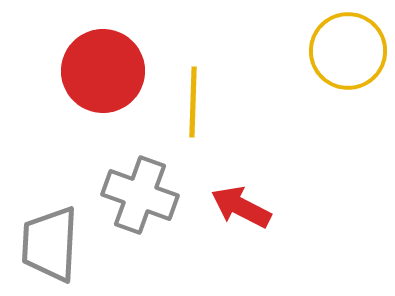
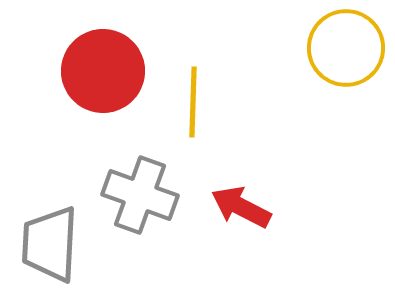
yellow circle: moved 2 px left, 3 px up
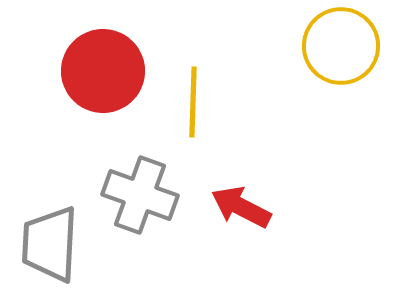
yellow circle: moved 5 px left, 2 px up
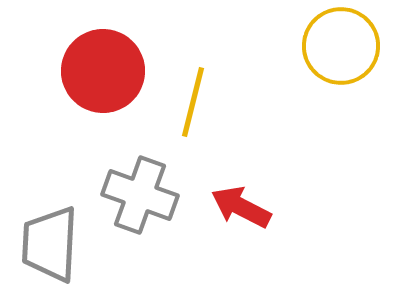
yellow line: rotated 12 degrees clockwise
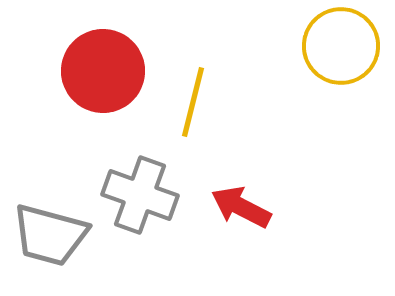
gray trapezoid: moved 9 px up; rotated 78 degrees counterclockwise
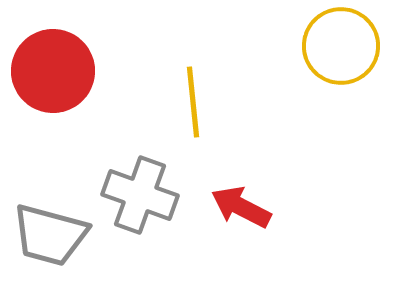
red circle: moved 50 px left
yellow line: rotated 20 degrees counterclockwise
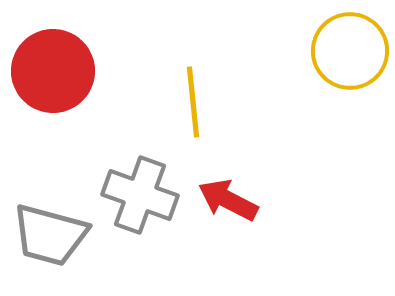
yellow circle: moved 9 px right, 5 px down
red arrow: moved 13 px left, 7 px up
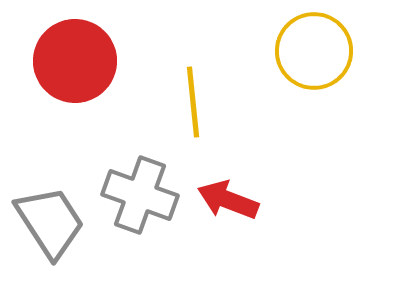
yellow circle: moved 36 px left
red circle: moved 22 px right, 10 px up
red arrow: rotated 6 degrees counterclockwise
gray trapezoid: moved 13 px up; rotated 138 degrees counterclockwise
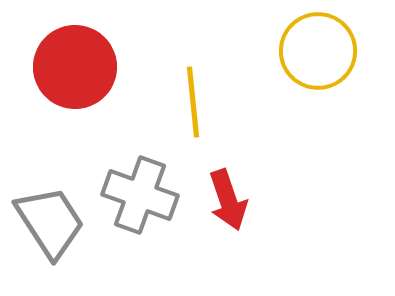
yellow circle: moved 4 px right
red circle: moved 6 px down
red arrow: rotated 130 degrees counterclockwise
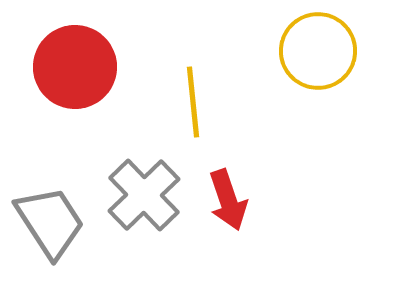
gray cross: moved 4 px right; rotated 26 degrees clockwise
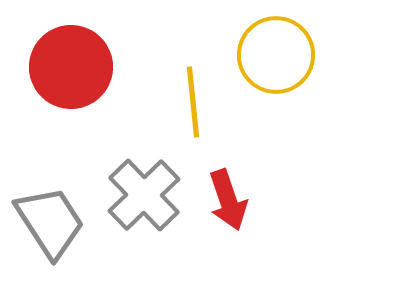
yellow circle: moved 42 px left, 4 px down
red circle: moved 4 px left
